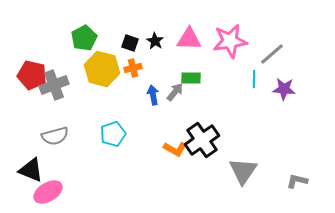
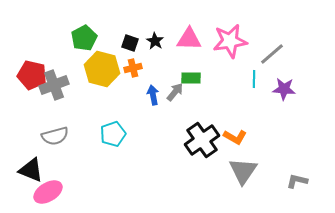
orange L-shape: moved 60 px right, 12 px up
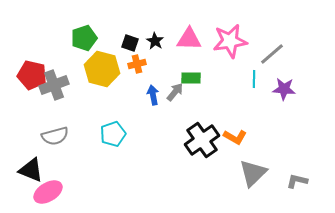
green pentagon: rotated 10 degrees clockwise
orange cross: moved 4 px right, 4 px up
gray triangle: moved 10 px right, 2 px down; rotated 12 degrees clockwise
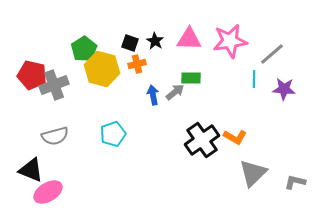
green pentagon: moved 11 px down; rotated 15 degrees counterclockwise
gray arrow: rotated 12 degrees clockwise
gray L-shape: moved 2 px left, 1 px down
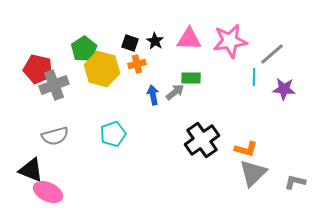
red pentagon: moved 6 px right, 6 px up
cyan line: moved 2 px up
orange L-shape: moved 11 px right, 12 px down; rotated 15 degrees counterclockwise
pink ellipse: rotated 56 degrees clockwise
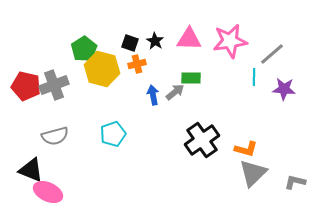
red pentagon: moved 12 px left, 17 px down
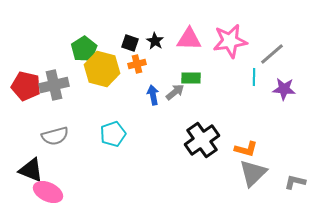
gray cross: rotated 8 degrees clockwise
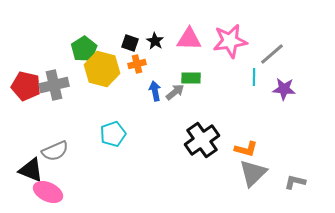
blue arrow: moved 2 px right, 4 px up
gray semicircle: moved 15 px down; rotated 8 degrees counterclockwise
